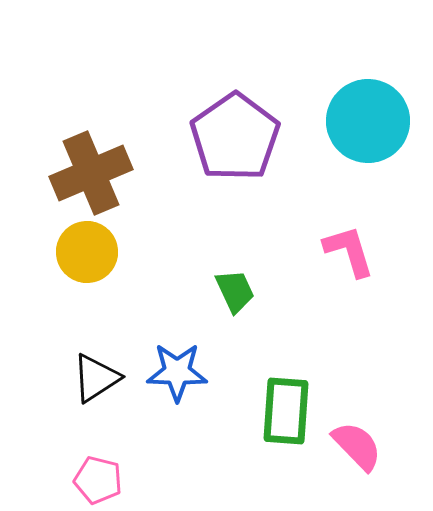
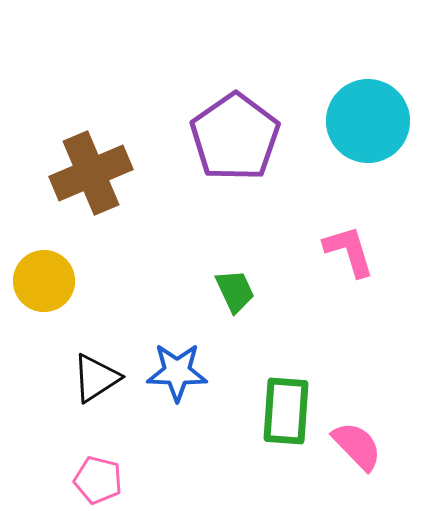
yellow circle: moved 43 px left, 29 px down
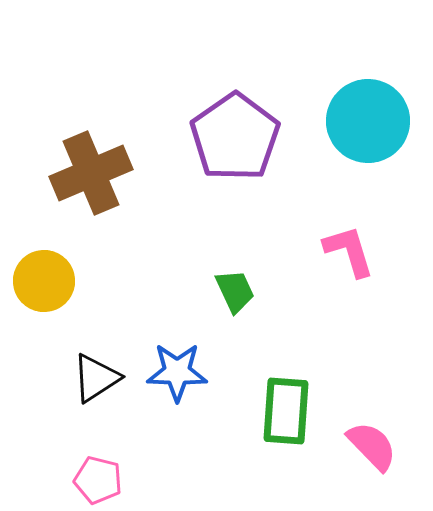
pink semicircle: moved 15 px right
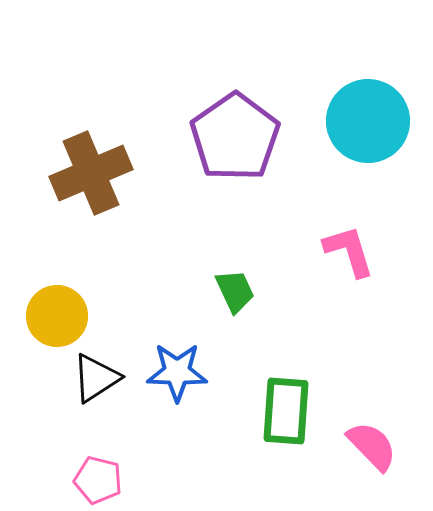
yellow circle: moved 13 px right, 35 px down
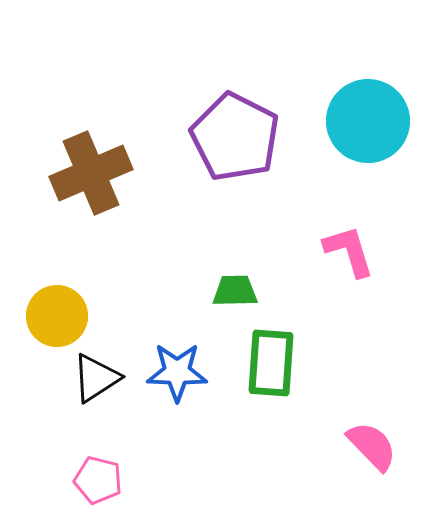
purple pentagon: rotated 10 degrees counterclockwise
green trapezoid: rotated 66 degrees counterclockwise
green rectangle: moved 15 px left, 48 px up
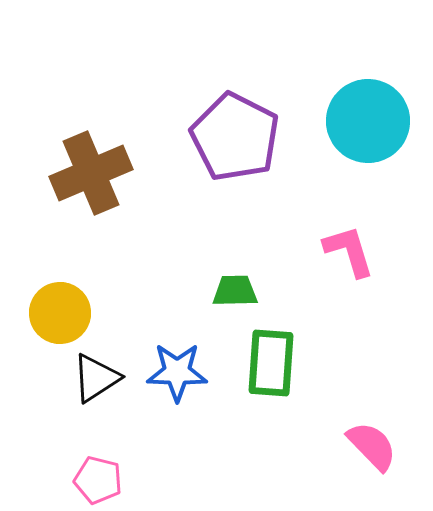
yellow circle: moved 3 px right, 3 px up
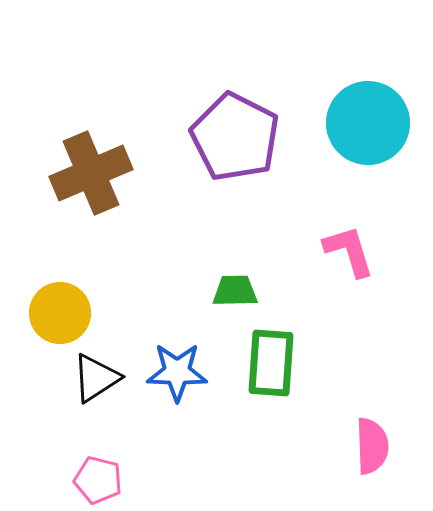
cyan circle: moved 2 px down
pink semicircle: rotated 42 degrees clockwise
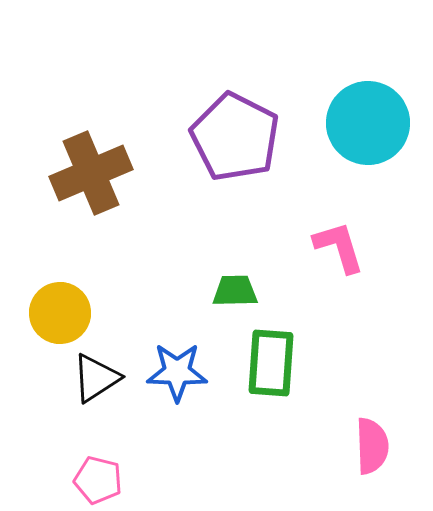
pink L-shape: moved 10 px left, 4 px up
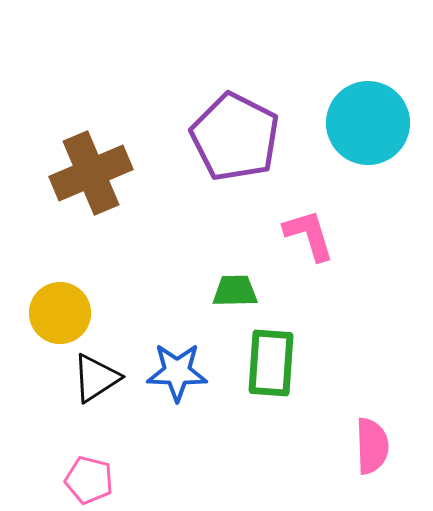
pink L-shape: moved 30 px left, 12 px up
pink pentagon: moved 9 px left
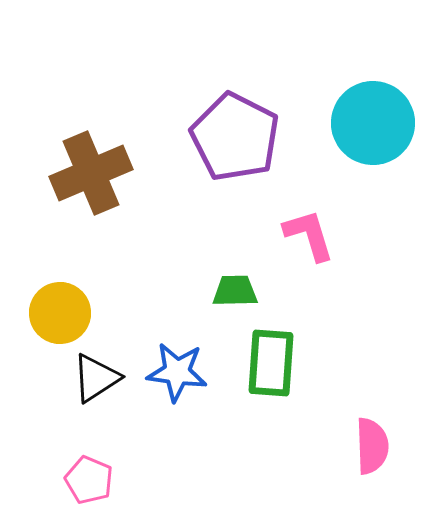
cyan circle: moved 5 px right
blue star: rotated 6 degrees clockwise
pink pentagon: rotated 9 degrees clockwise
